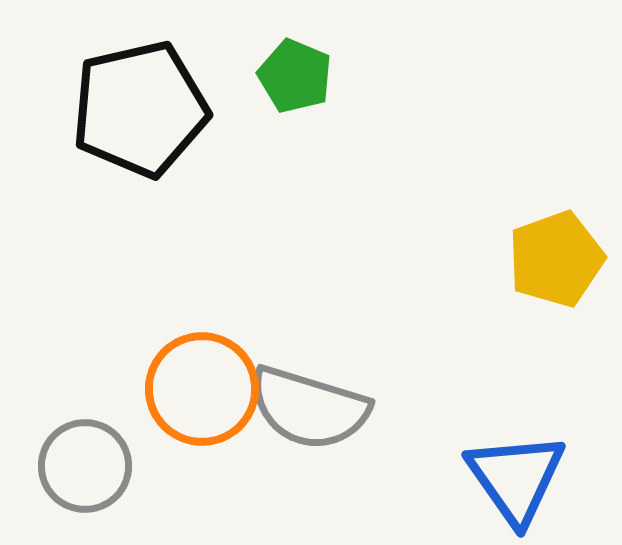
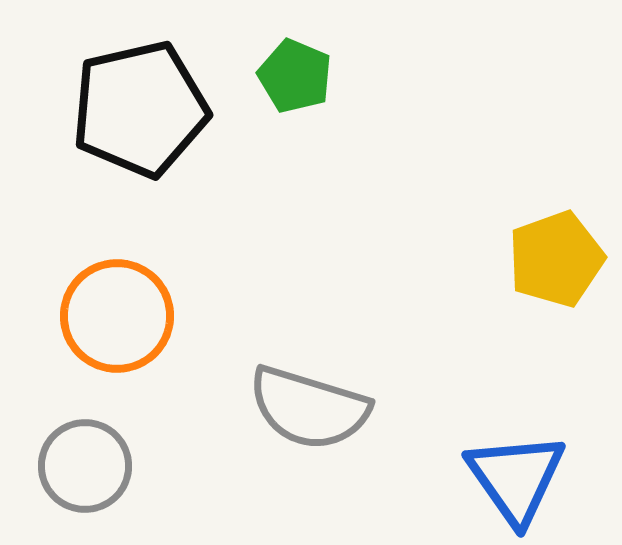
orange circle: moved 85 px left, 73 px up
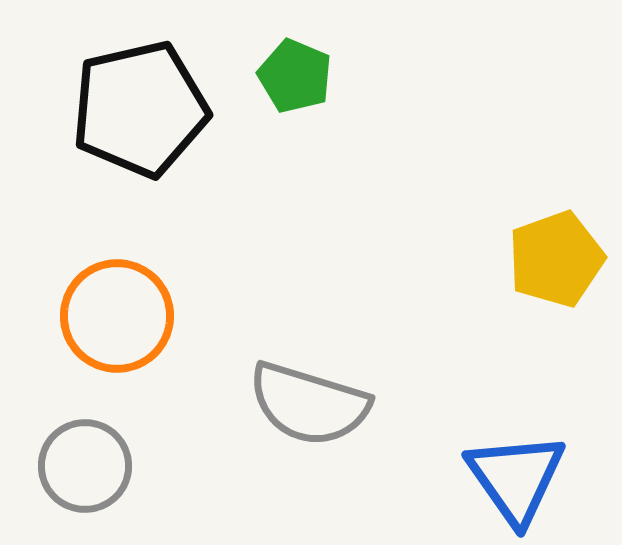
gray semicircle: moved 4 px up
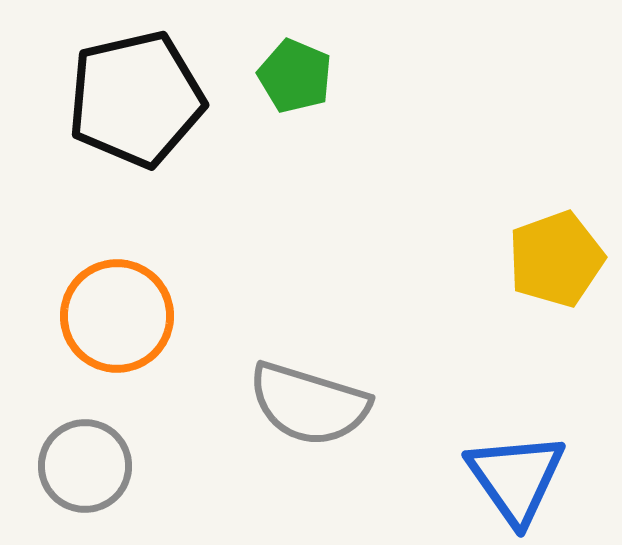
black pentagon: moved 4 px left, 10 px up
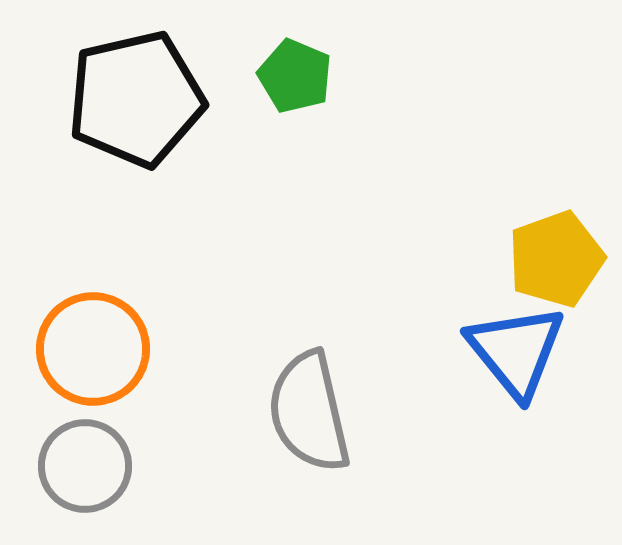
orange circle: moved 24 px left, 33 px down
gray semicircle: moved 8 px down; rotated 60 degrees clockwise
blue triangle: moved 127 px up; rotated 4 degrees counterclockwise
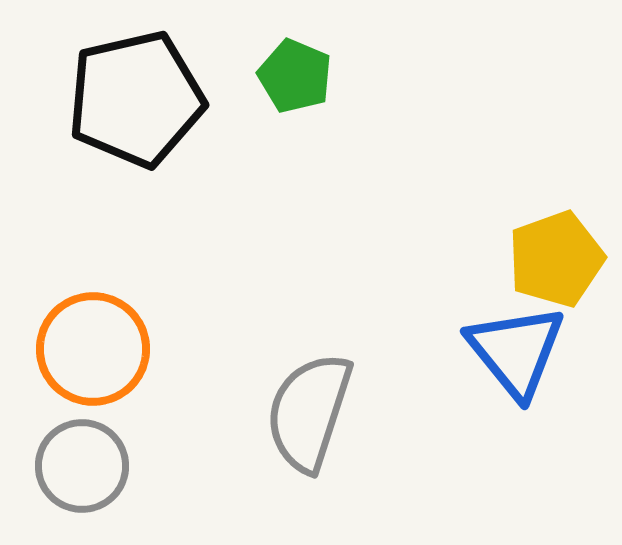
gray semicircle: rotated 31 degrees clockwise
gray circle: moved 3 px left
